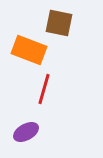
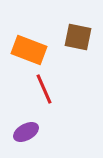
brown square: moved 19 px right, 14 px down
red line: rotated 40 degrees counterclockwise
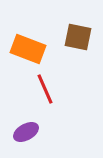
orange rectangle: moved 1 px left, 1 px up
red line: moved 1 px right
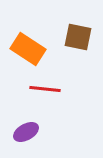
orange rectangle: rotated 12 degrees clockwise
red line: rotated 60 degrees counterclockwise
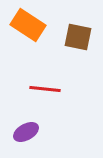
orange rectangle: moved 24 px up
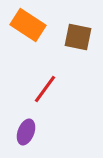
red line: rotated 60 degrees counterclockwise
purple ellipse: rotated 40 degrees counterclockwise
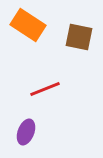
brown square: moved 1 px right
red line: rotated 32 degrees clockwise
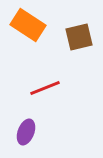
brown square: rotated 24 degrees counterclockwise
red line: moved 1 px up
